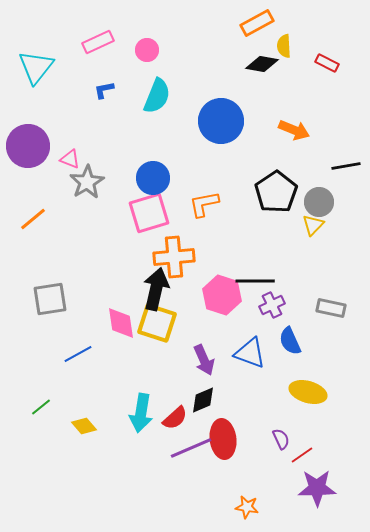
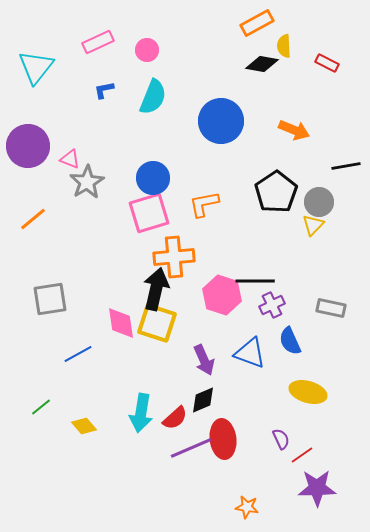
cyan semicircle at (157, 96): moved 4 px left, 1 px down
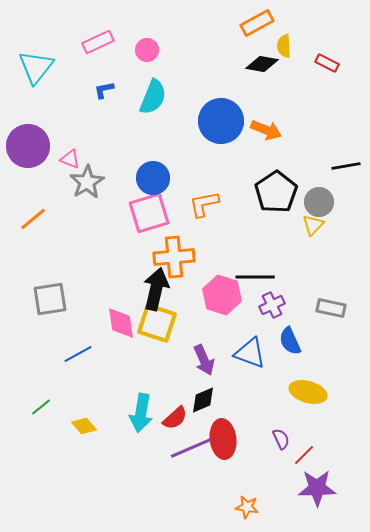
orange arrow at (294, 130): moved 28 px left
black line at (255, 281): moved 4 px up
red line at (302, 455): moved 2 px right; rotated 10 degrees counterclockwise
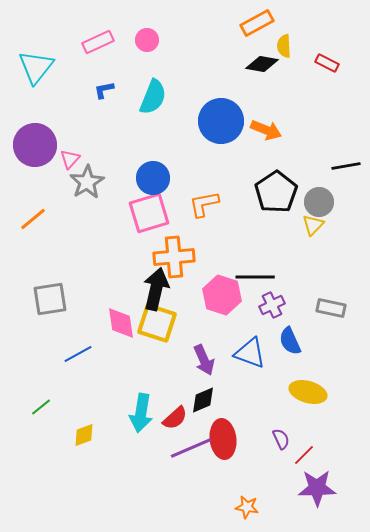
pink circle at (147, 50): moved 10 px up
purple circle at (28, 146): moved 7 px right, 1 px up
pink triangle at (70, 159): rotated 50 degrees clockwise
yellow diamond at (84, 426): moved 9 px down; rotated 70 degrees counterclockwise
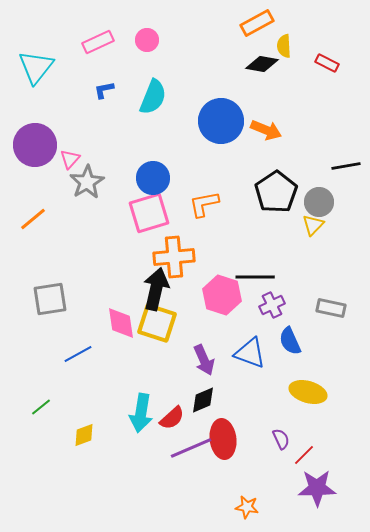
red semicircle at (175, 418): moved 3 px left
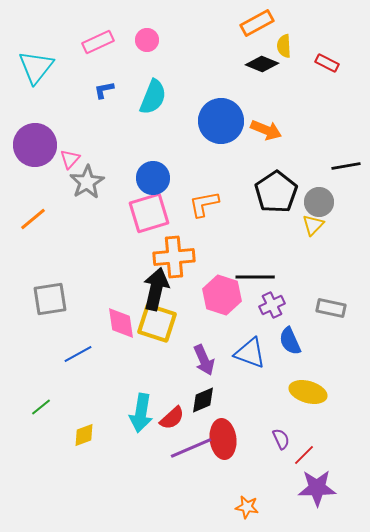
black diamond at (262, 64): rotated 12 degrees clockwise
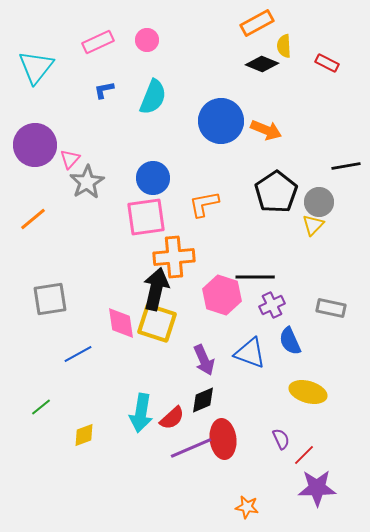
pink square at (149, 213): moved 3 px left, 4 px down; rotated 9 degrees clockwise
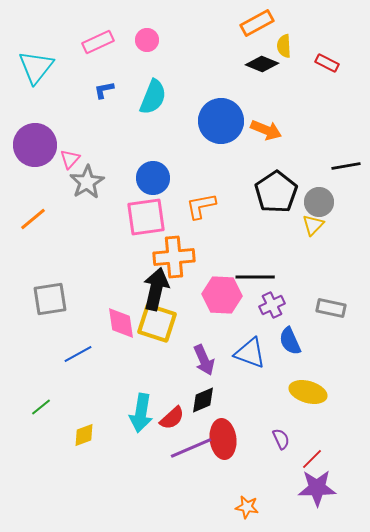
orange L-shape at (204, 204): moved 3 px left, 2 px down
pink hexagon at (222, 295): rotated 15 degrees counterclockwise
red line at (304, 455): moved 8 px right, 4 px down
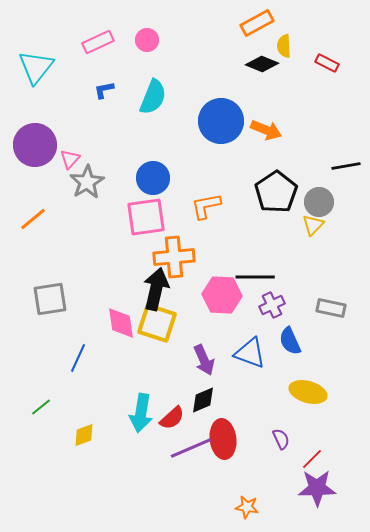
orange L-shape at (201, 206): moved 5 px right
blue line at (78, 354): moved 4 px down; rotated 36 degrees counterclockwise
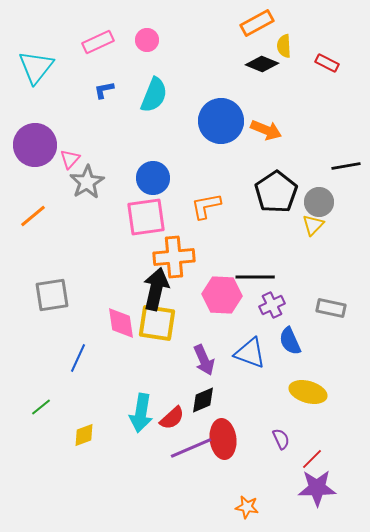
cyan semicircle at (153, 97): moved 1 px right, 2 px up
orange line at (33, 219): moved 3 px up
gray square at (50, 299): moved 2 px right, 4 px up
yellow square at (157, 323): rotated 9 degrees counterclockwise
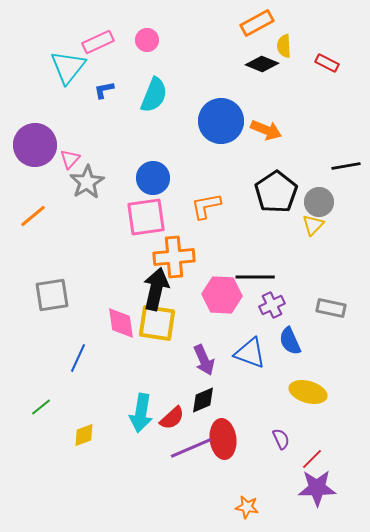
cyan triangle at (36, 67): moved 32 px right
